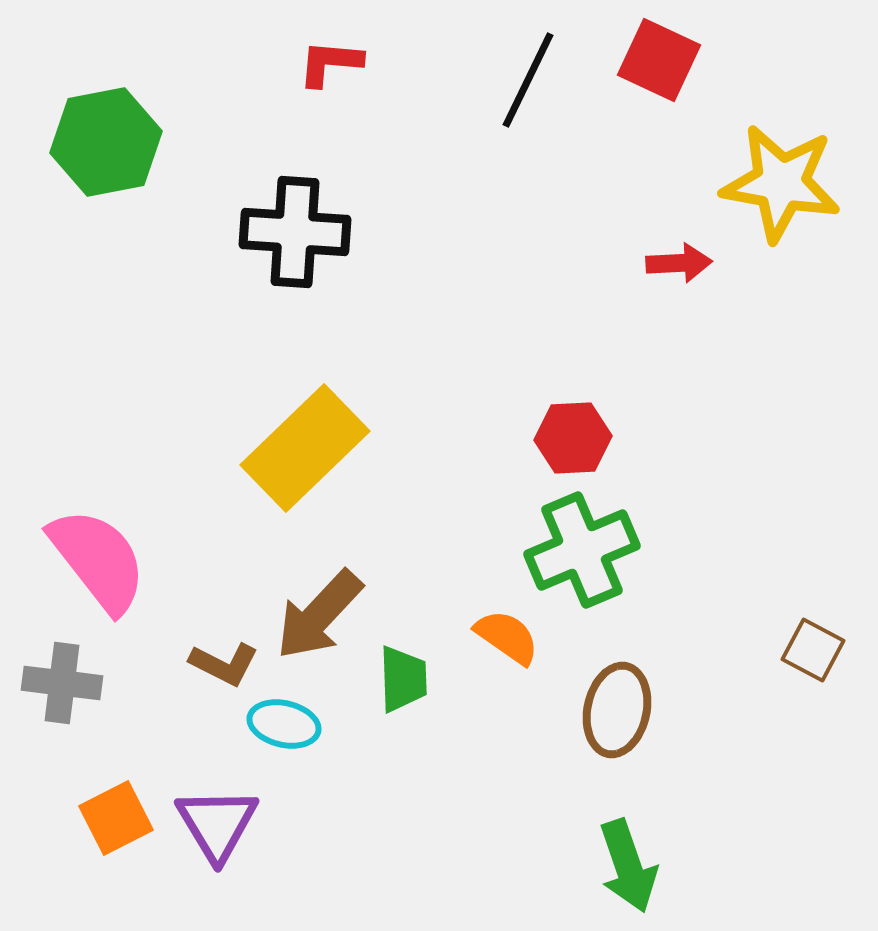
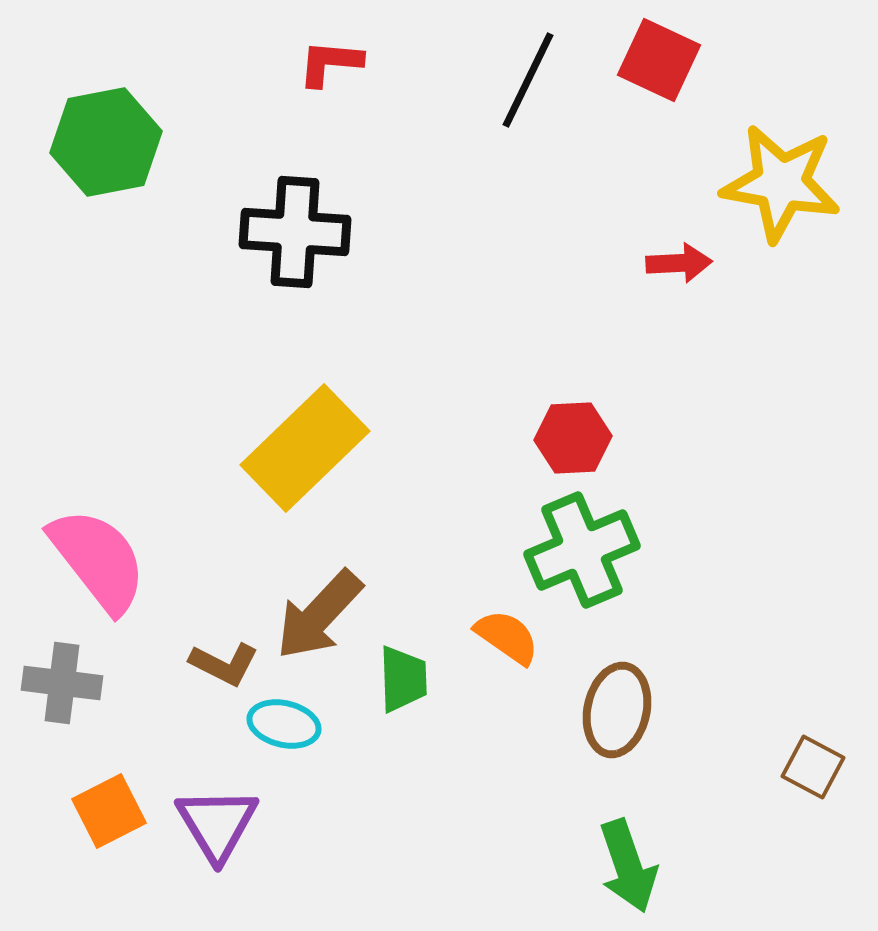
brown square: moved 117 px down
orange square: moved 7 px left, 7 px up
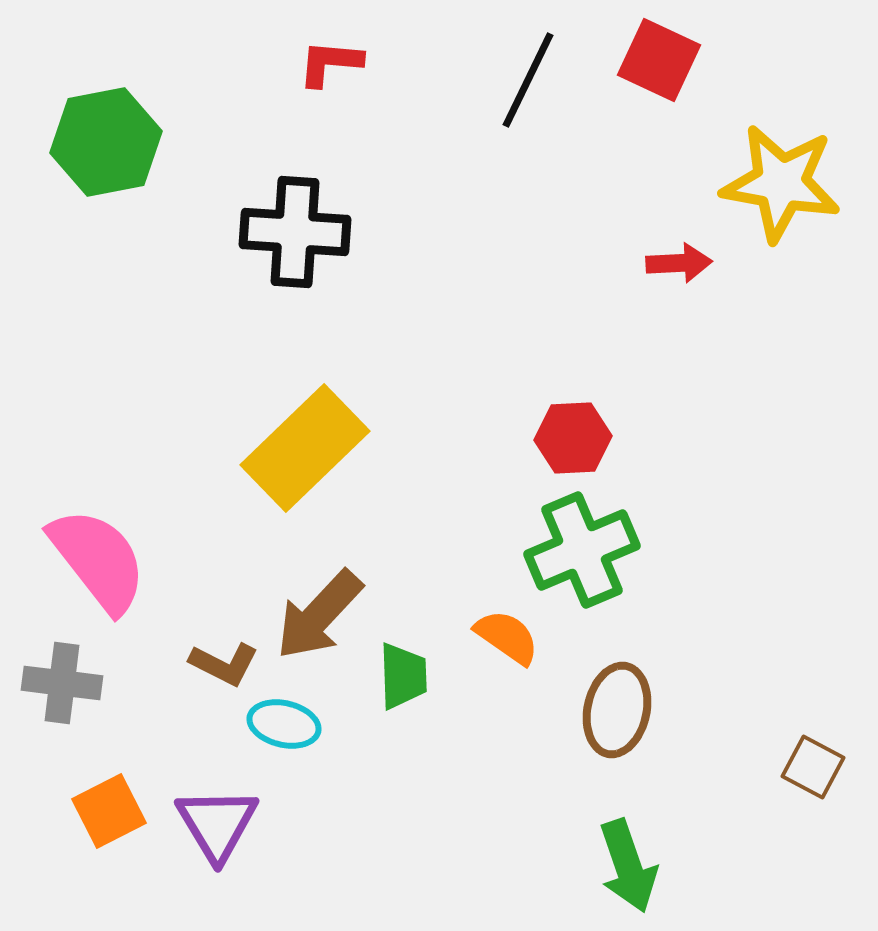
green trapezoid: moved 3 px up
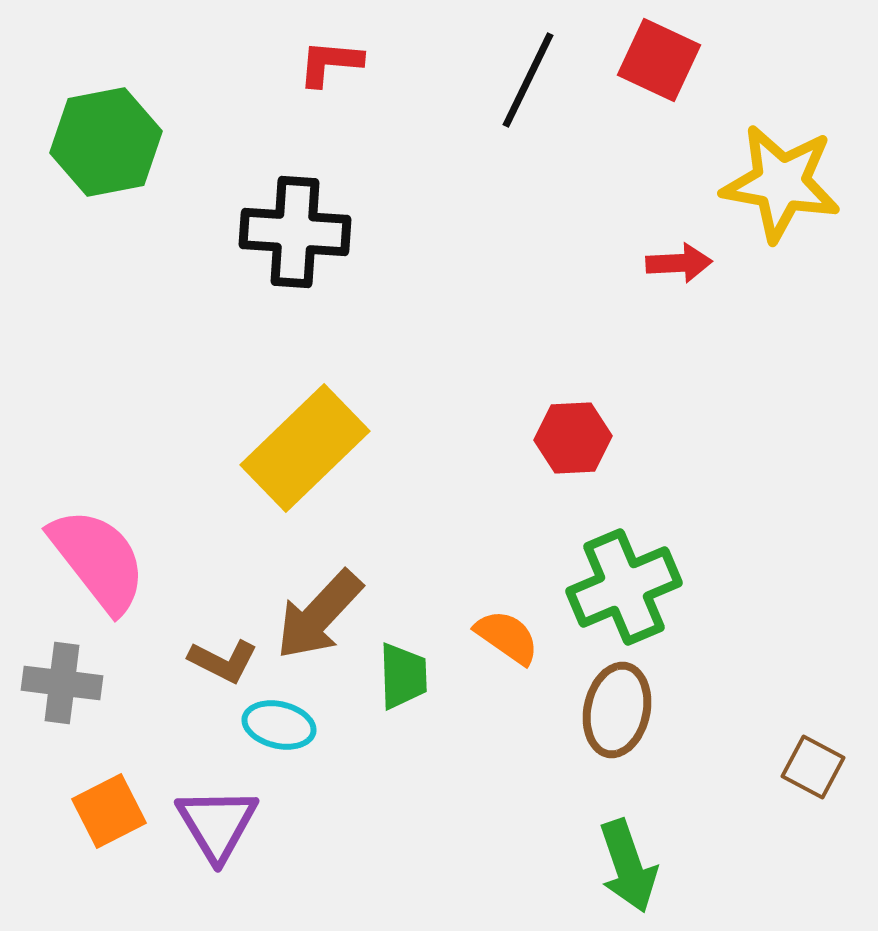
green cross: moved 42 px right, 37 px down
brown L-shape: moved 1 px left, 3 px up
cyan ellipse: moved 5 px left, 1 px down
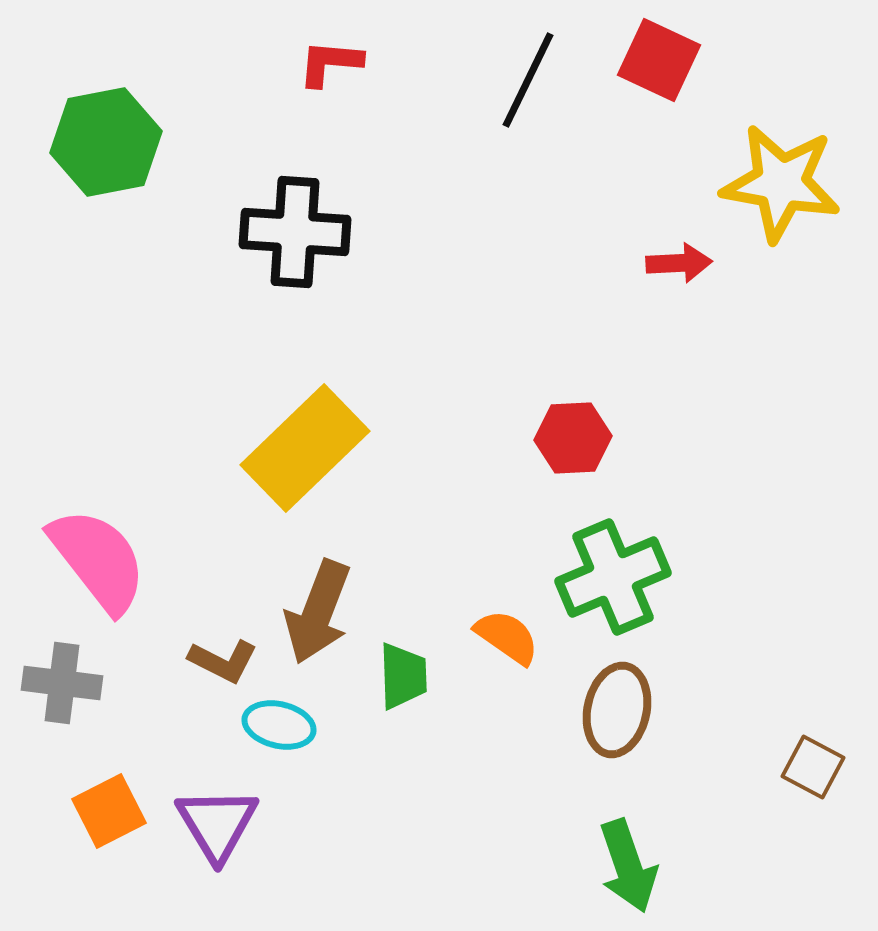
green cross: moved 11 px left, 10 px up
brown arrow: moved 1 px left, 3 px up; rotated 22 degrees counterclockwise
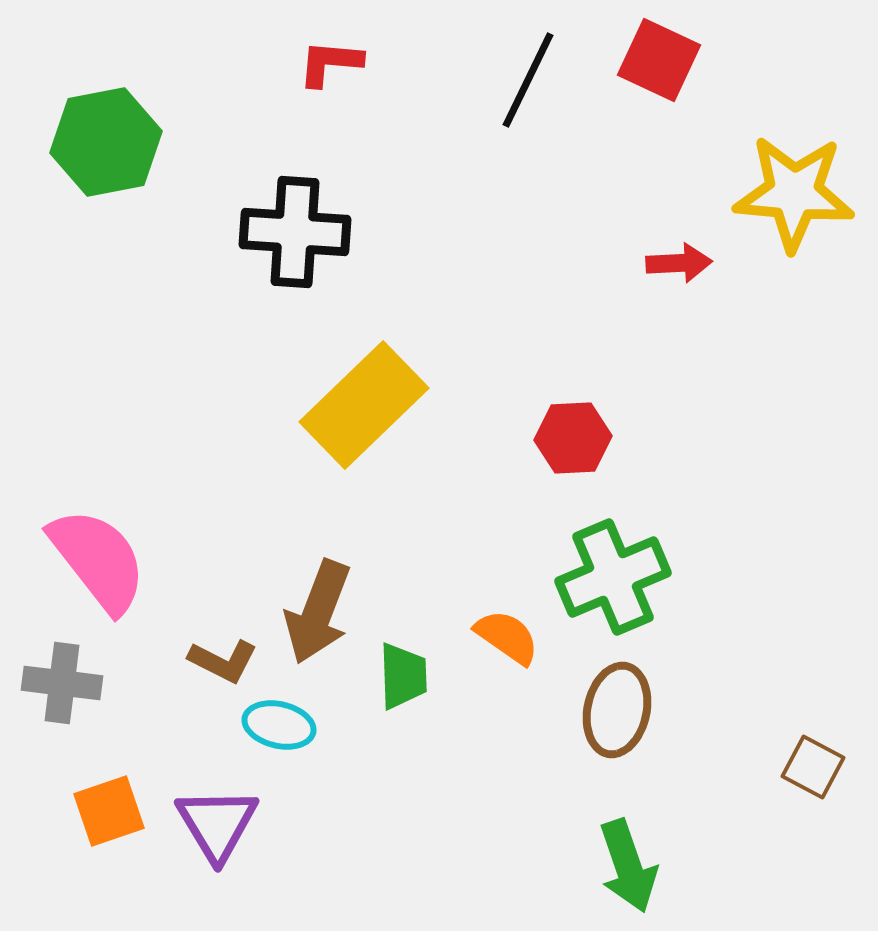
yellow star: moved 13 px right, 10 px down; rotated 5 degrees counterclockwise
yellow rectangle: moved 59 px right, 43 px up
orange square: rotated 8 degrees clockwise
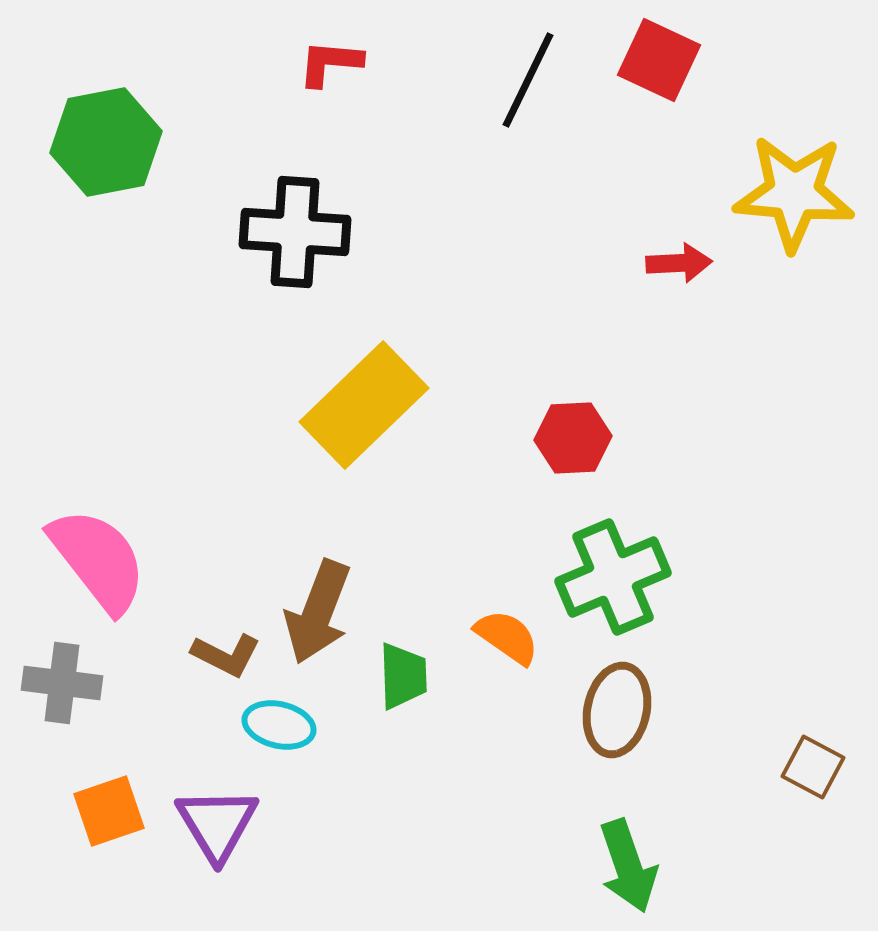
brown L-shape: moved 3 px right, 6 px up
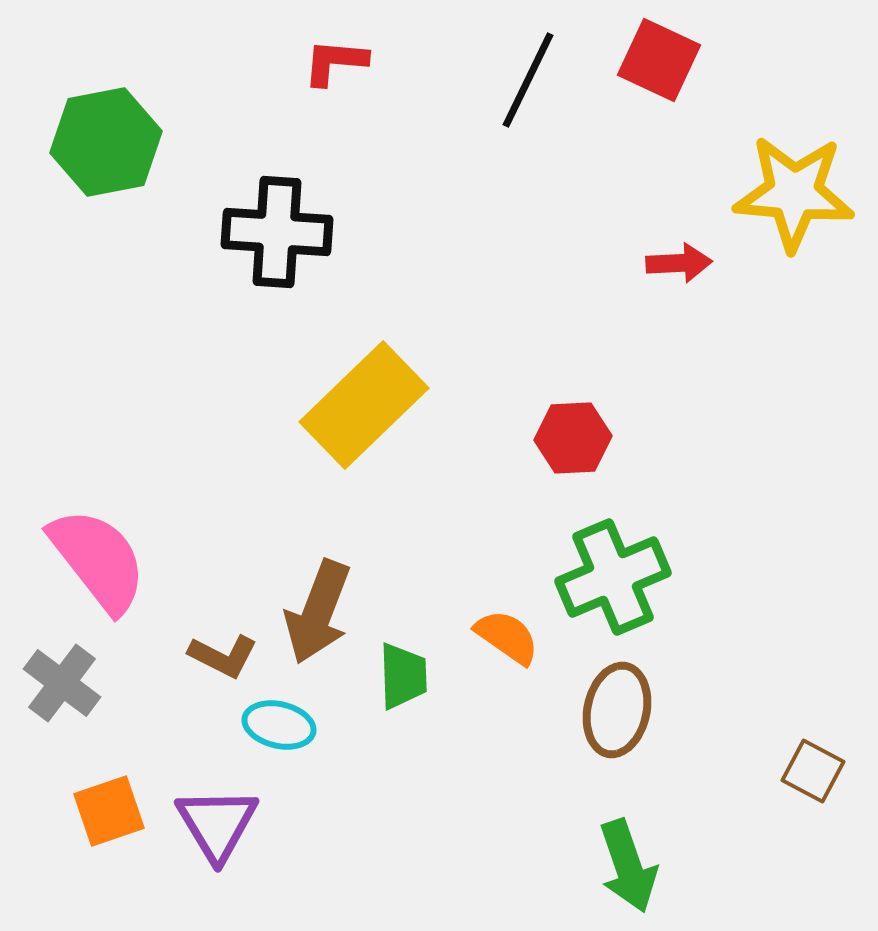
red L-shape: moved 5 px right, 1 px up
black cross: moved 18 px left
brown L-shape: moved 3 px left, 1 px down
gray cross: rotated 30 degrees clockwise
brown square: moved 4 px down
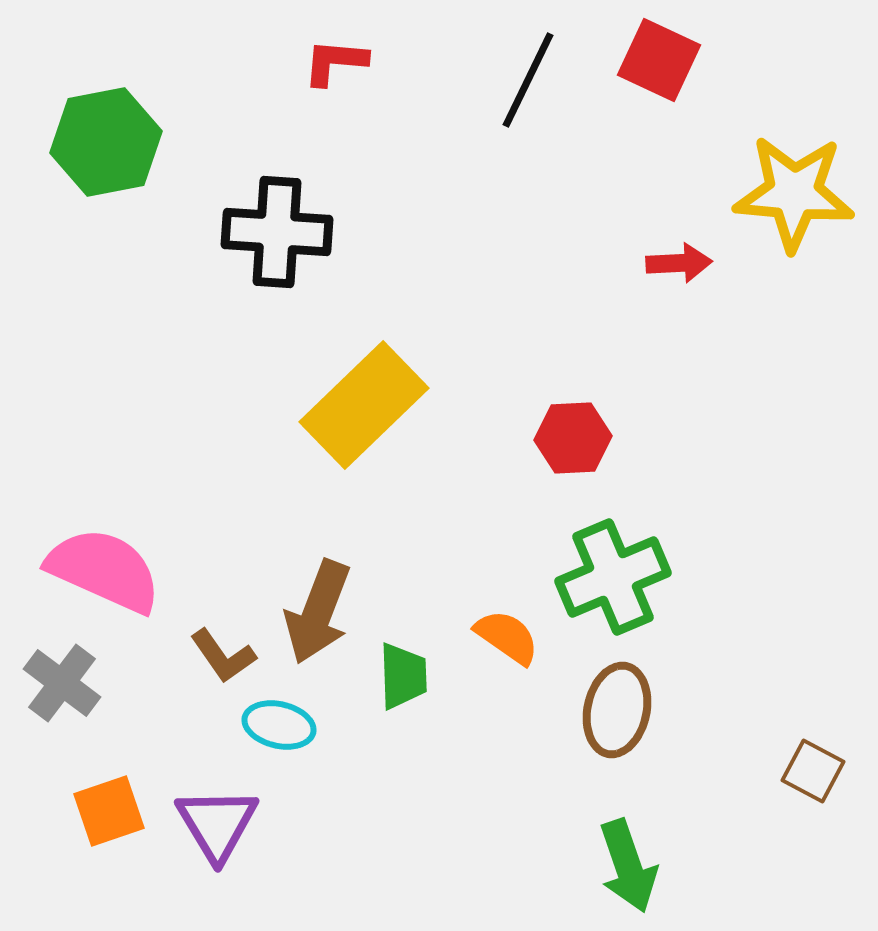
pink semicircle: moved 6 px right, 10 px down; rotated 28 degrees counterclockwise
brown L-shape: rotated 28 degrees clockwise
